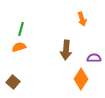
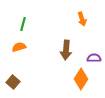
green line: moved 2 px right, 5 px up
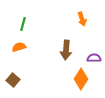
brown square: moved 2 px up
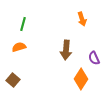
purple semicircle: rotated 112 degrees counterclockwise
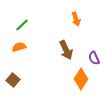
orange arrow: moved 6 px left
green line: moved 1 px left, 1 px down; rotated 32 degrees clockwise
brown arrow: rotated 30 degrees counterclockwise
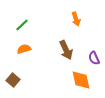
orange semicircle: moved 5 px right, 2 px down
orange diamond: moved 1 px down; rotated 45 degrees counterclockwise
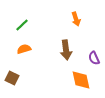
brown arrow: rotated 18 degrees clockwise
brown square: moved 1 px left, 2 px up; rotated 16 degrees counterclockwise
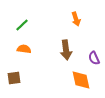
orange semicircle: rotated 24 degrees clockwise
brown square: moved 2 px right; rotated 32 degrees counterclockwise
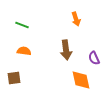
green line: rotated 64 degrees clockwise
orange semicircle: moved 2 px down
